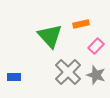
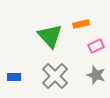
pink rectangle: rotated 21 degrees clockwise
gray cross: moved 13 px left, 4 px down
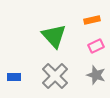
orange rectangle: moved 11 px right, 4 px up
green triangle: moved 4 px right
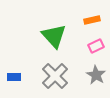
gray star: rotated 12 degrees clockwise
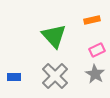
pink rectangle: moved 1 px right, 4 px down
gray star: moved 1 px left, 1 px up
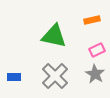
green triangle: rotated 36 degrees counterclockwise
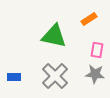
orange rectangle: moved 3 px left, 1 px up; rotated 21 degrees counterclockwise
pink rectangle: rotated 56 degrees counterclockwise
gray star: rotated 24 degrees counterclockwise
